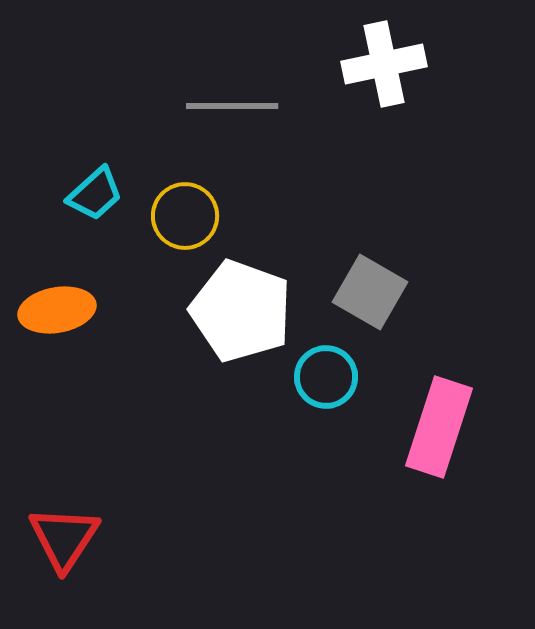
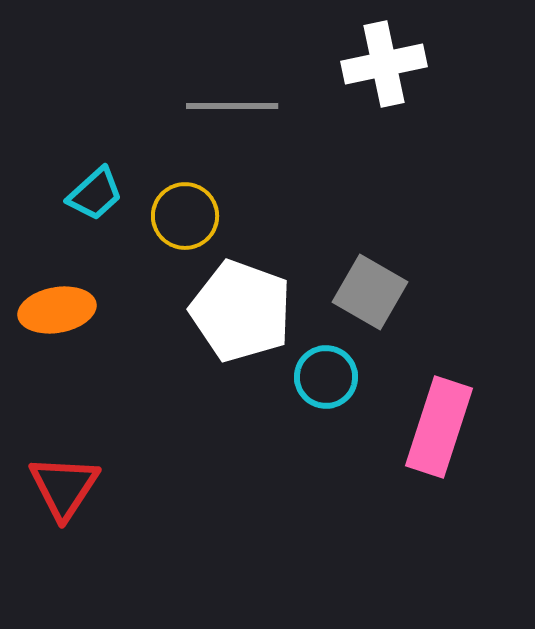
red triangle: moved 51 px up
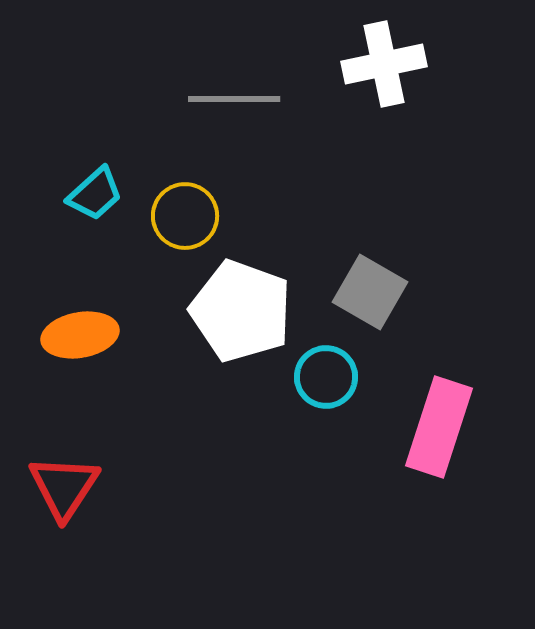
gray line: moved 2 px right, 7 px up
orange ellipse: moved 23 px right, 25 px down
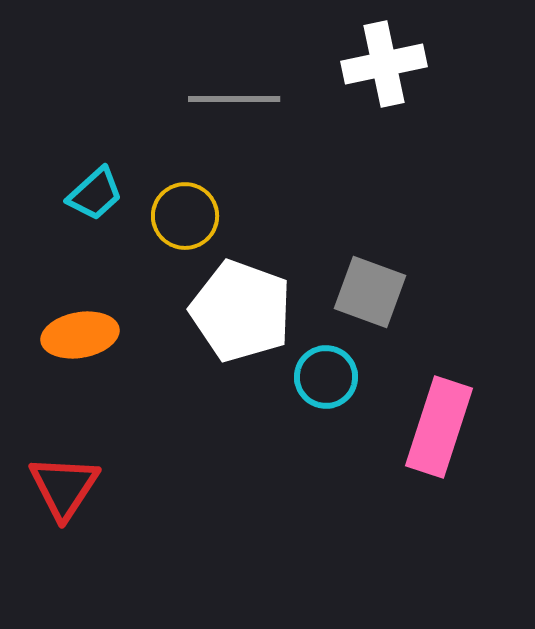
gray square: rotated 10 degrees counterclockwise
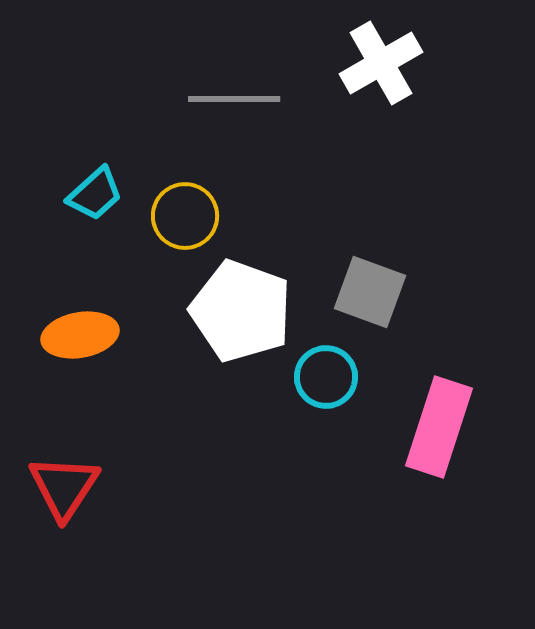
white cross: moved 3 px left, 1 px up; rotated 18 degrees counterclockwise
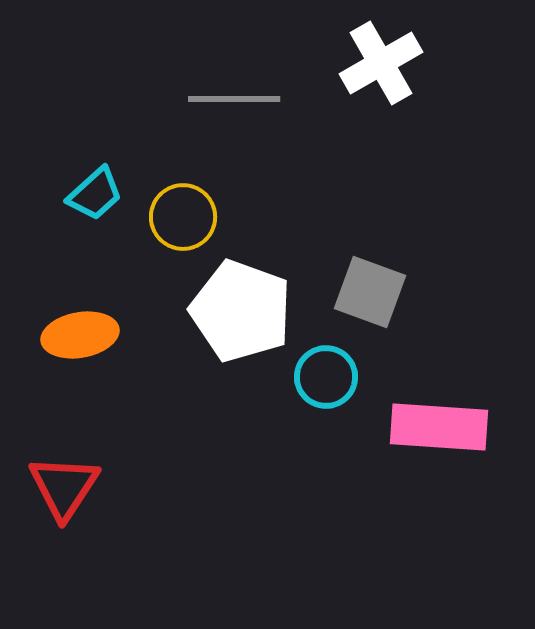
yellow circle: moved 2 px left, 1 px down
pink rectangle: rotated 76 degrees clockwise
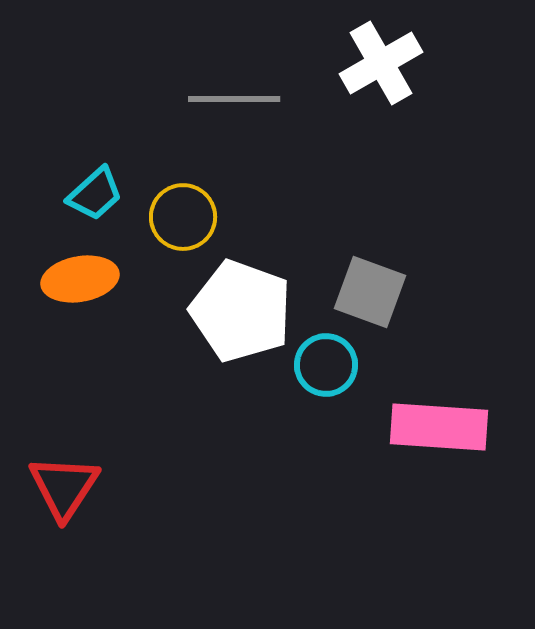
orange ellipse: moved 56 px up
cyan circle: moved 12 px up
